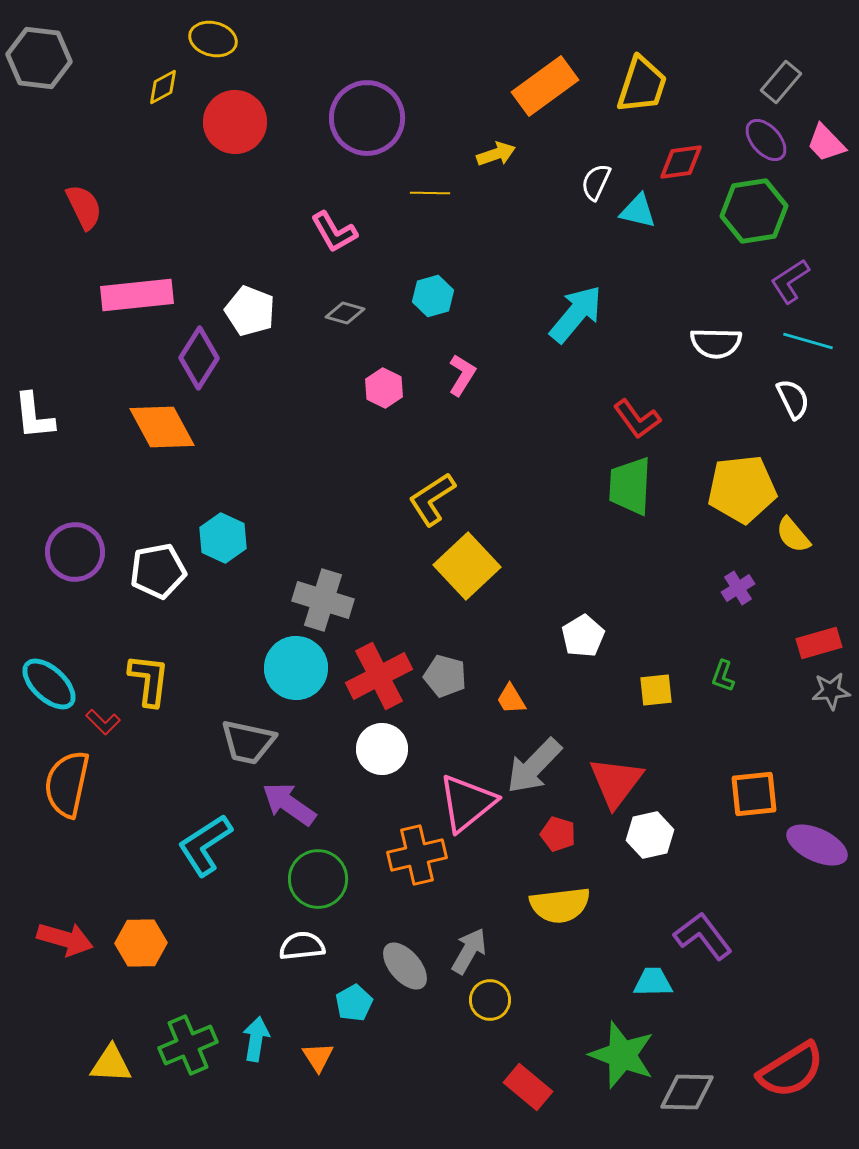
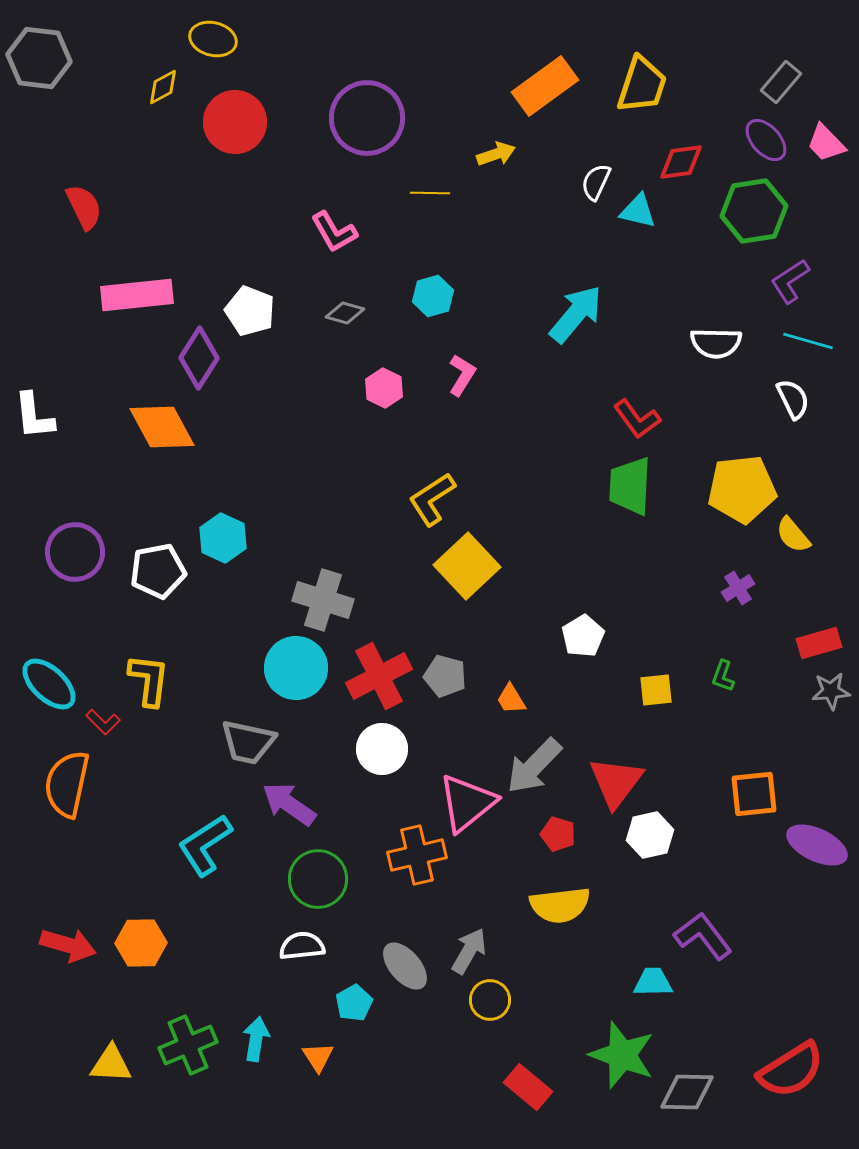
red arrow at (65, 939): moved 3 px right, 6 px down
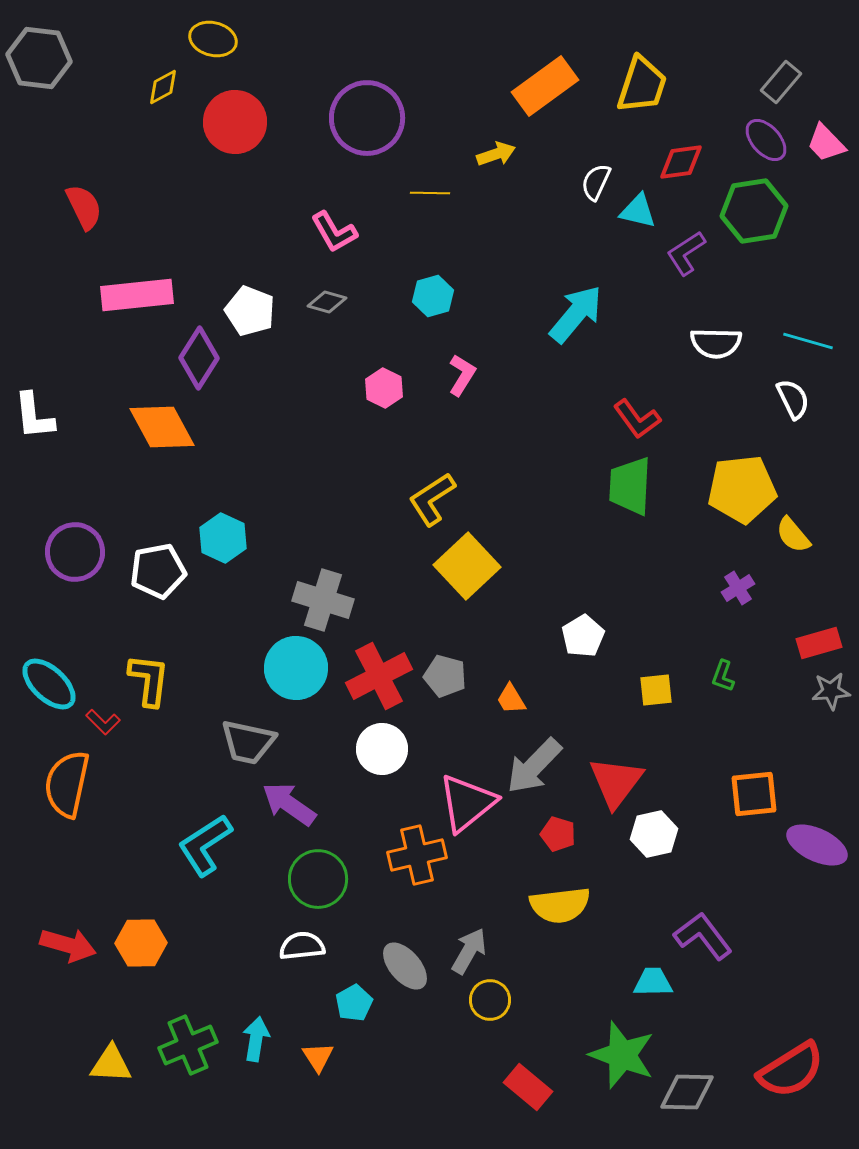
purple L-shape at (790, 281): moved 104 px left, 28 px up
gray diamond at (345, 313): moved 18 px left, 11 px up
white hexagon at (650, 835): moved 4 px right, 1 px up
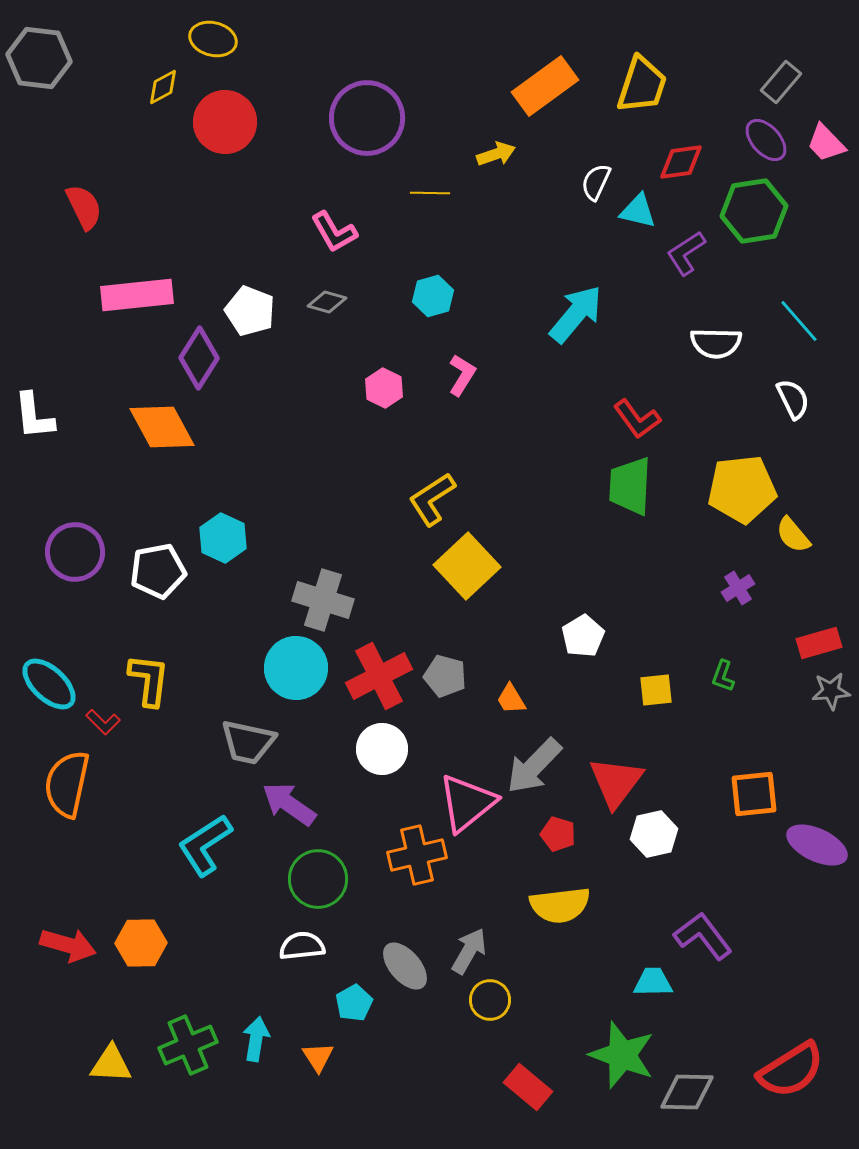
red circle at (235, 122): moved 10 px left
cyan line at (808, 341): moved 9 px left, 20 px up; rotated 33 degrees clockwise
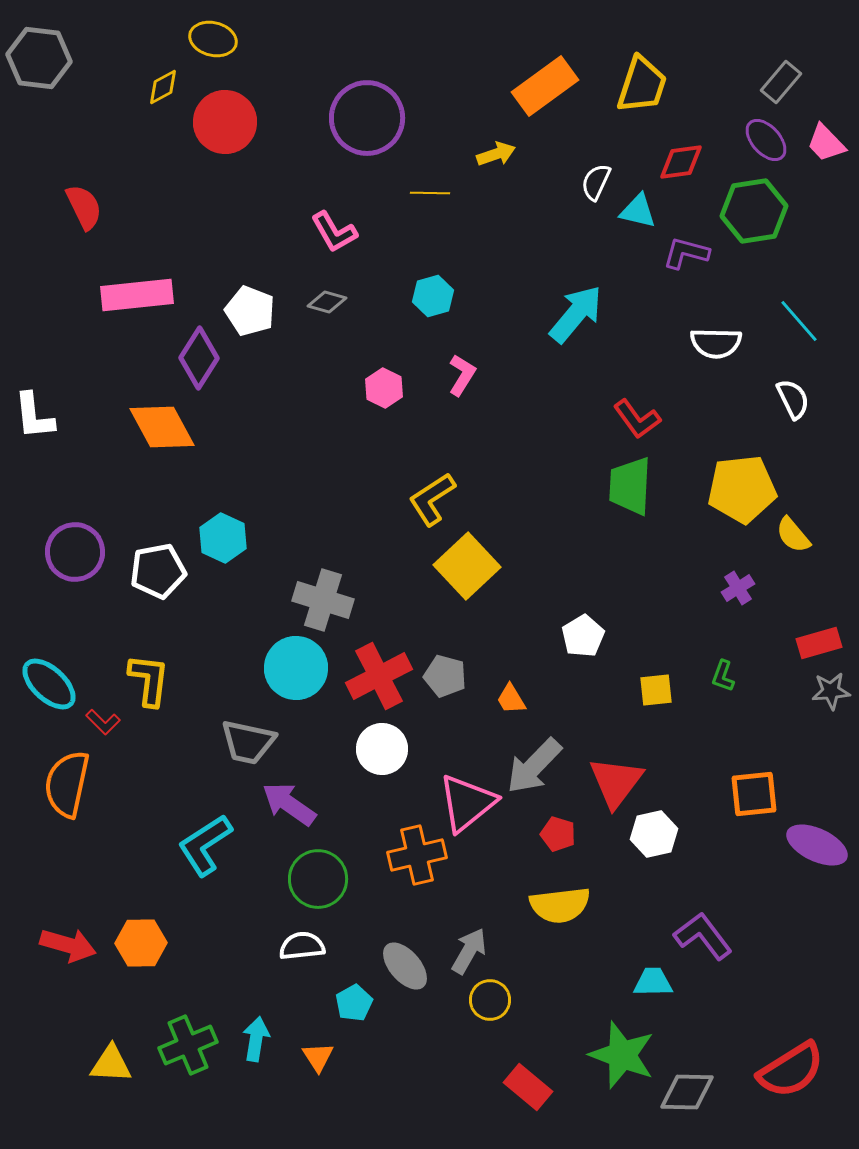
purple L-shape at (686, 253): rotated 48 degrees clockwise
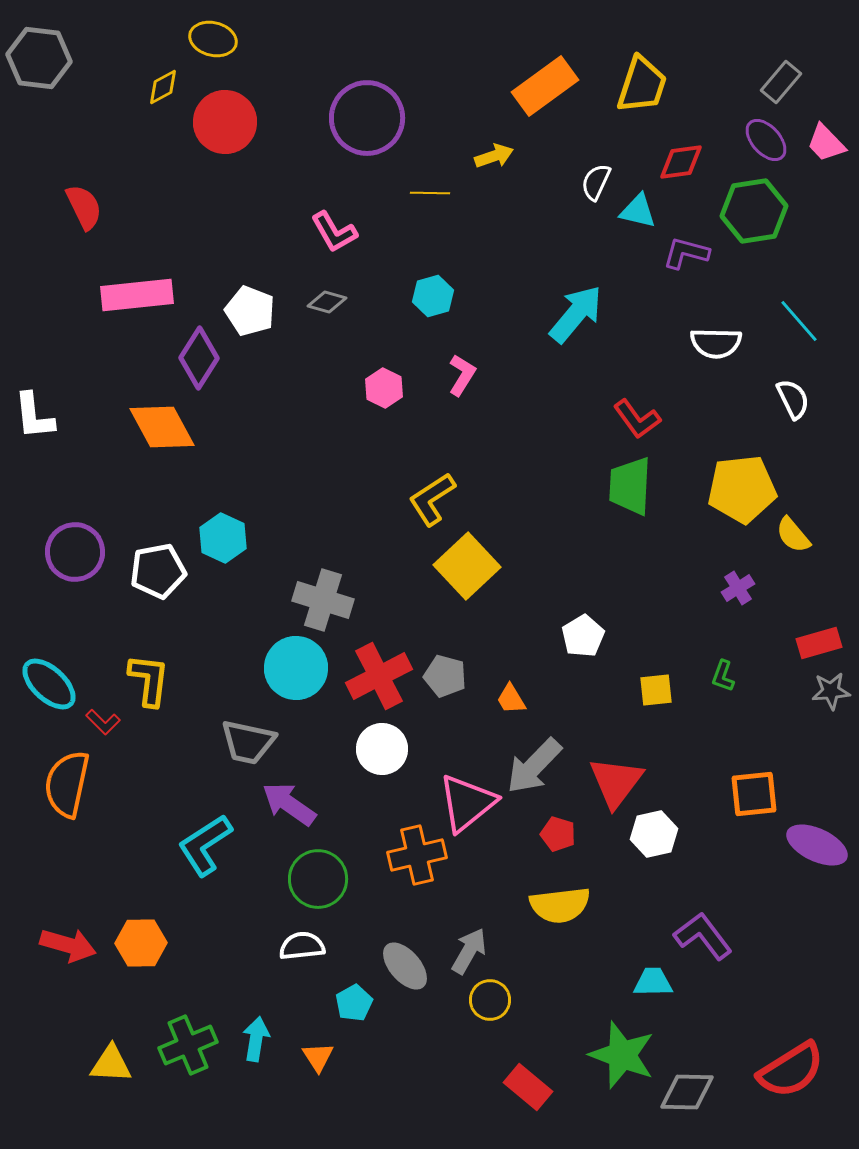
yellow arrow at (496, 154): moved 2 px left, 2 px down
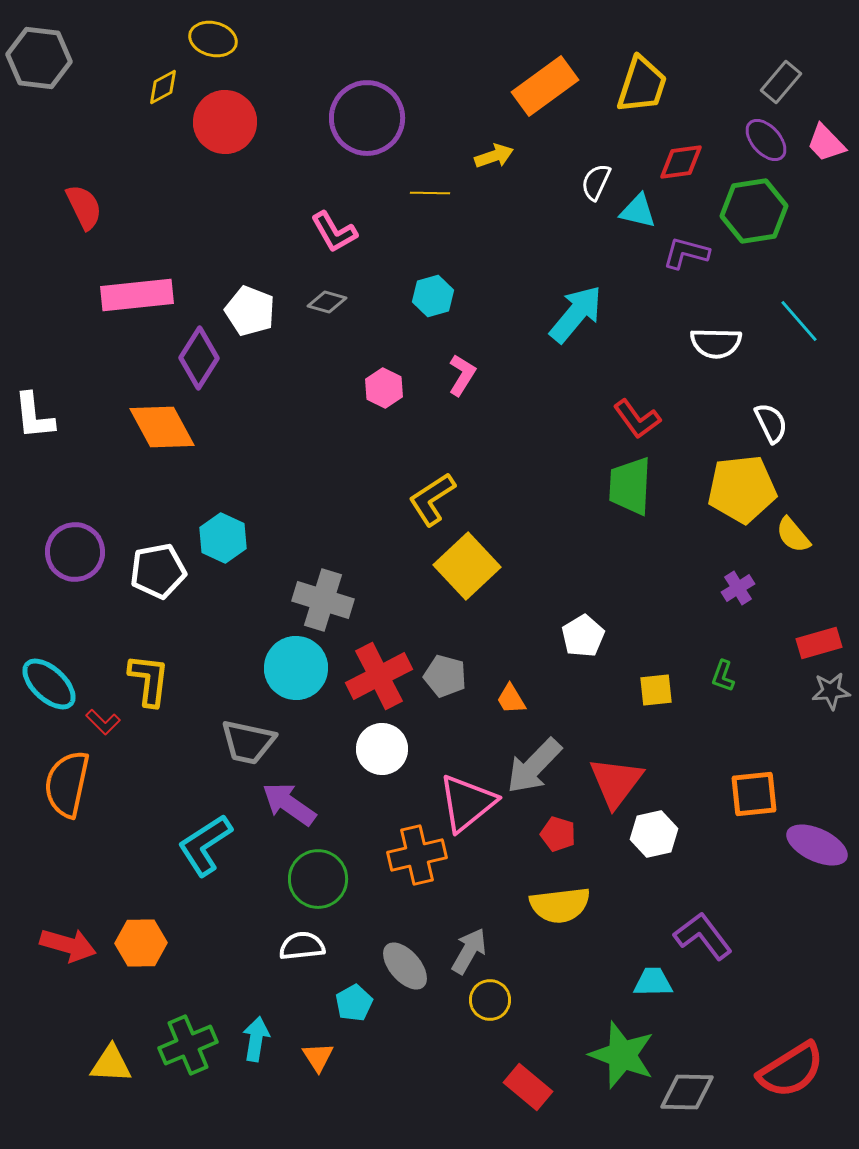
white semicircle at (793, 399): moved 22 px left, 24 px down
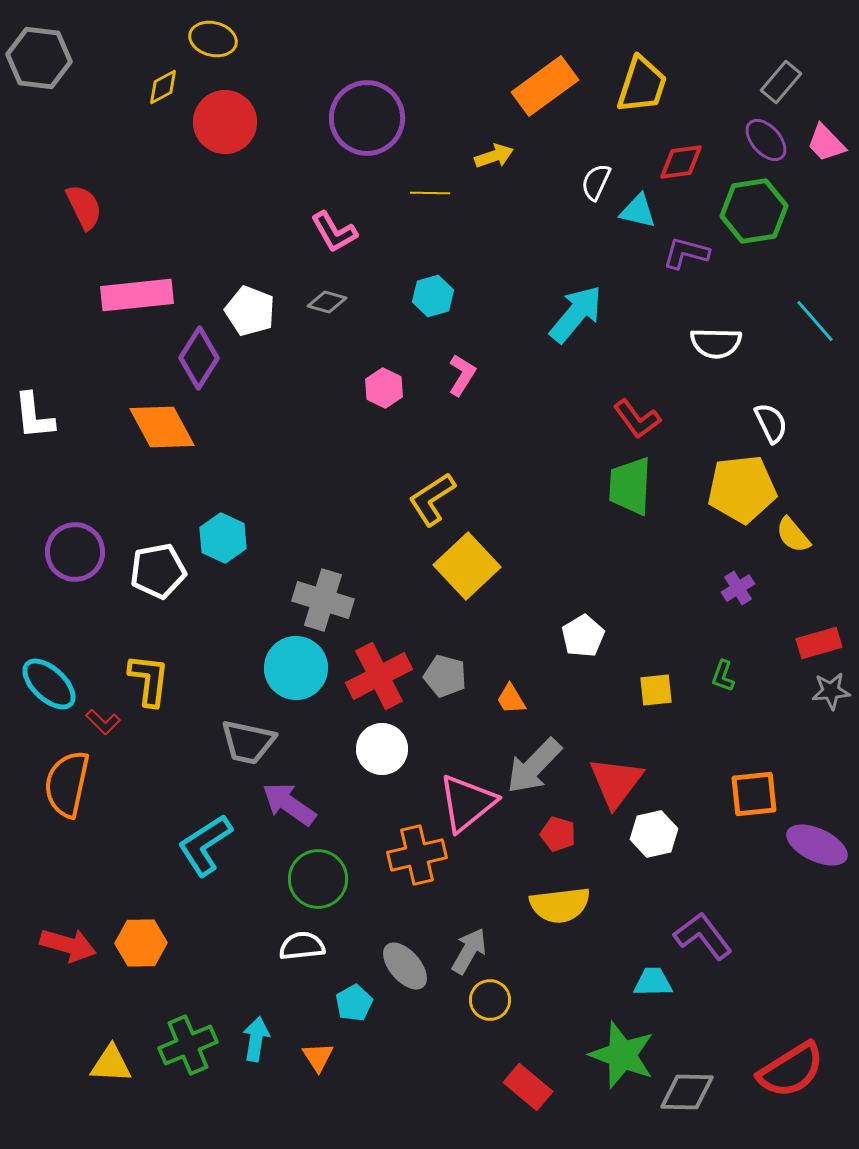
cyan line at (799, 321): moved 16 px right
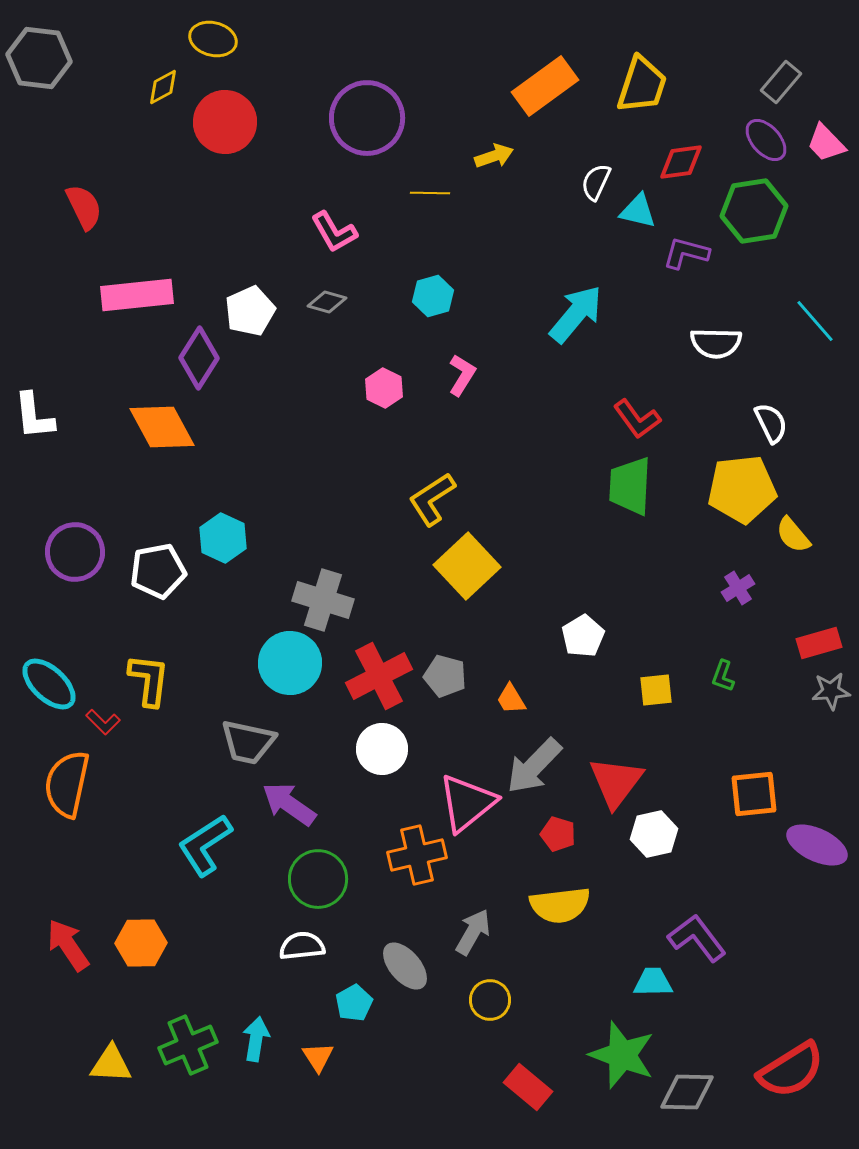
white pentagon at (250, 311): rotated 27 degrees clockwise
cyan circle at (296, 668): moved 6 px left, 5 px up
purple L-shape at (703, 936): moved 6 px left, 2 px down
red arrow at (68, 945): rotated 140 degrees counterclockwise
gray arrow at (469, 951): moved 4 px right, 19 px up
